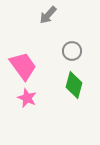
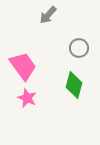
gray circle: moved 7 px right, 3 px up
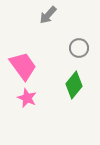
green diamond: rotated 24 degrees clockwise
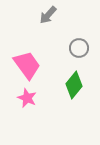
pink trapezoid: moved 4 px right, 1 px up
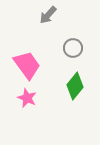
gray circle: moved 6 px left
green diamond: moved 1 px right, 1 px down
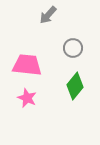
pink trapezoid: rotated 48 degrees counterclockwise
